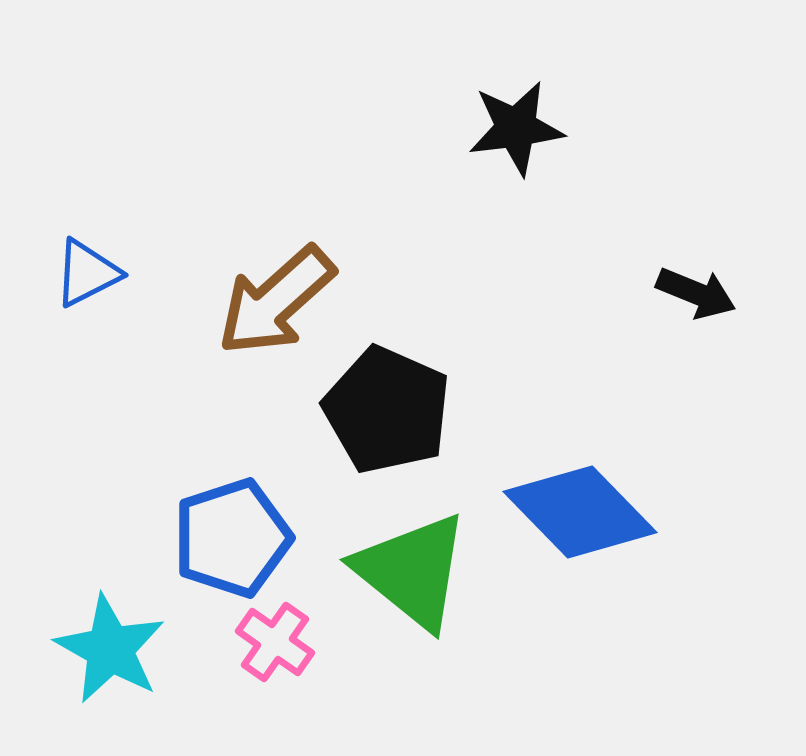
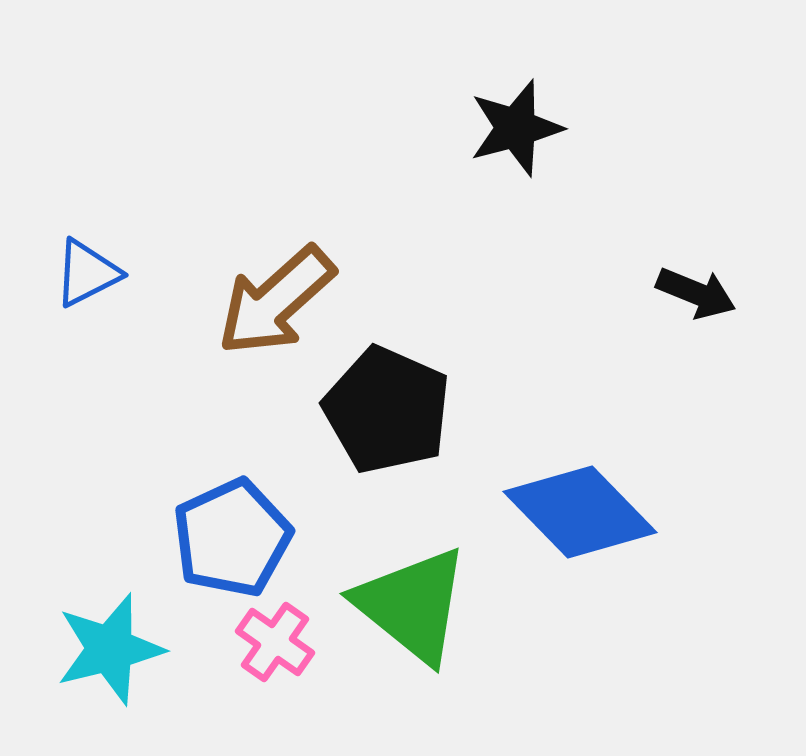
black star: rotated 8 degrees counterclockwise
blue pentagon: rotated 7 degrees counterclockwise
green triangle: moved 34 px down
cyan star: rotated 29 degrees clockwise
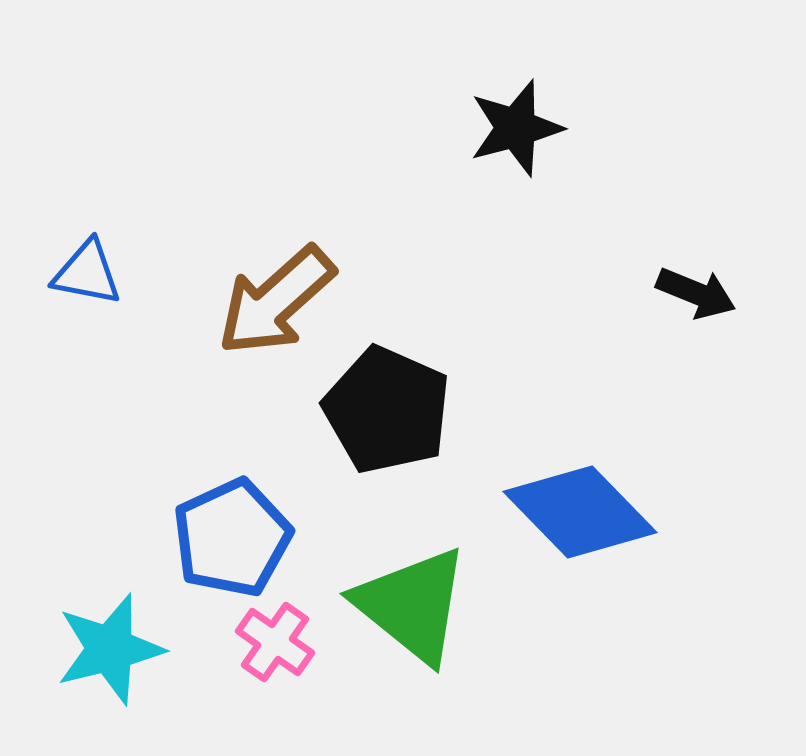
blue triangle: rotated 38 degrees clockwise
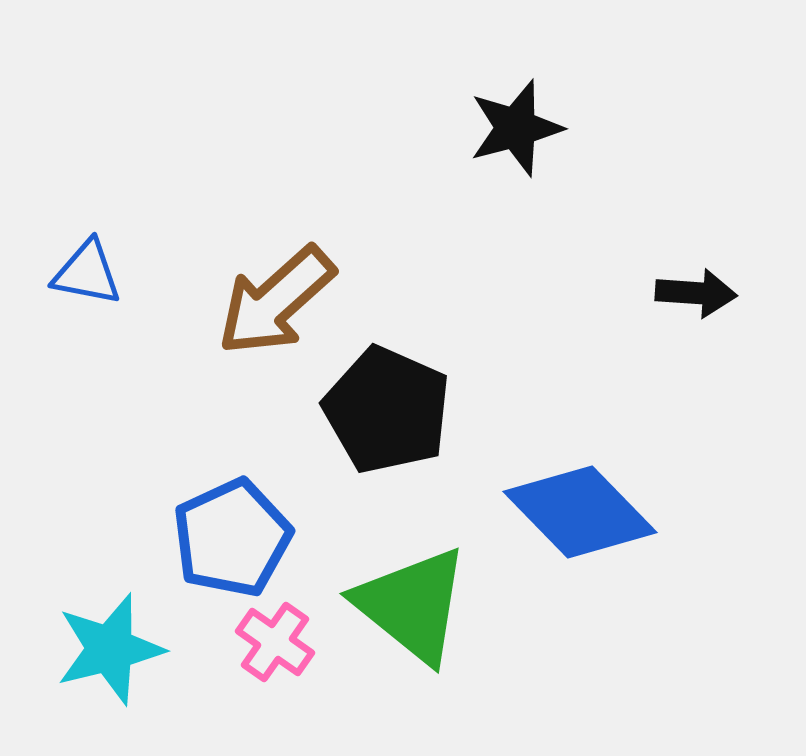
black arrow: rotated 18 degrees counterclockwise
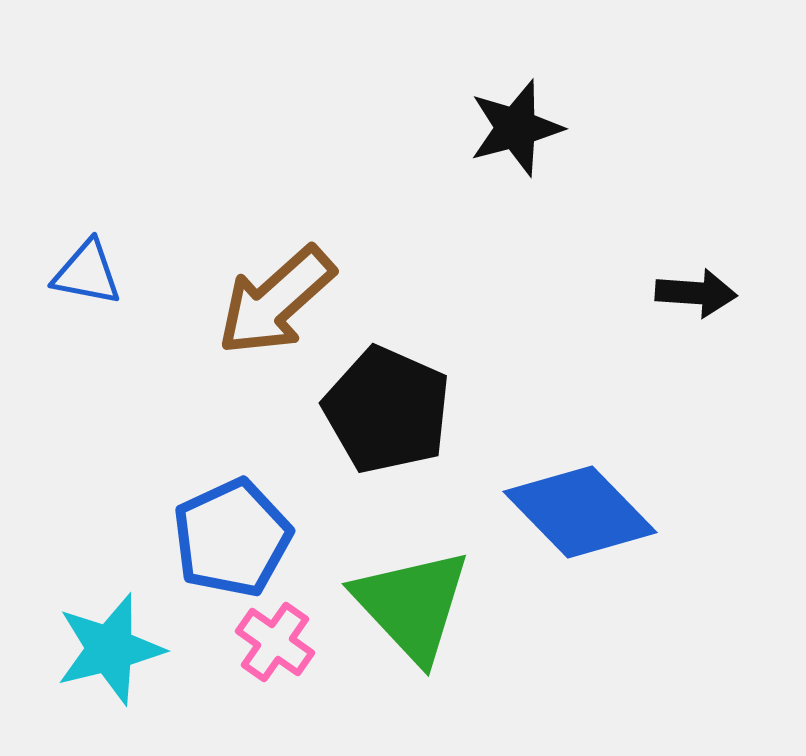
green triangle: rotated 8 degrees clockwise
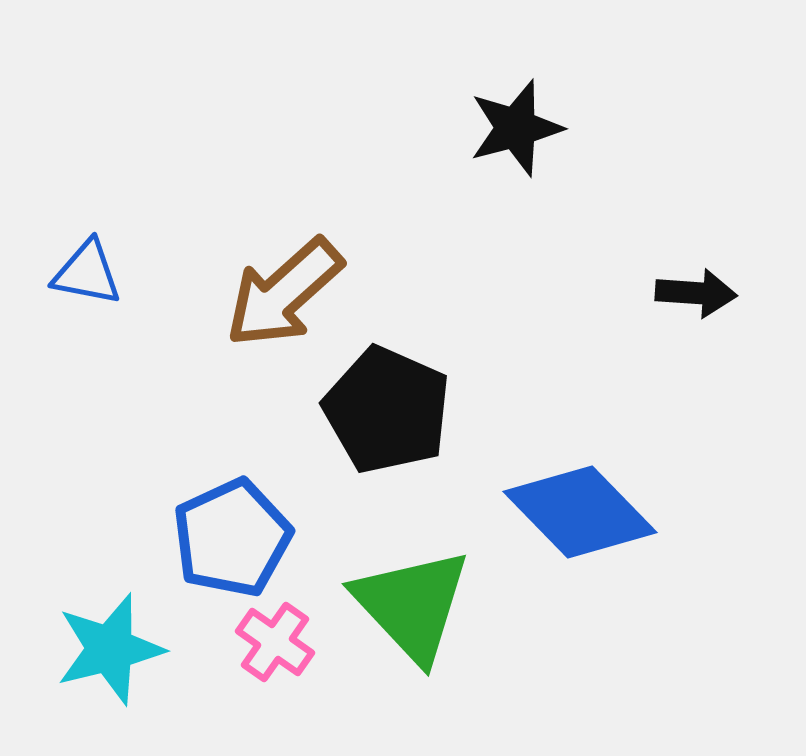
brown arrow: moved 8 px right, 8 px up
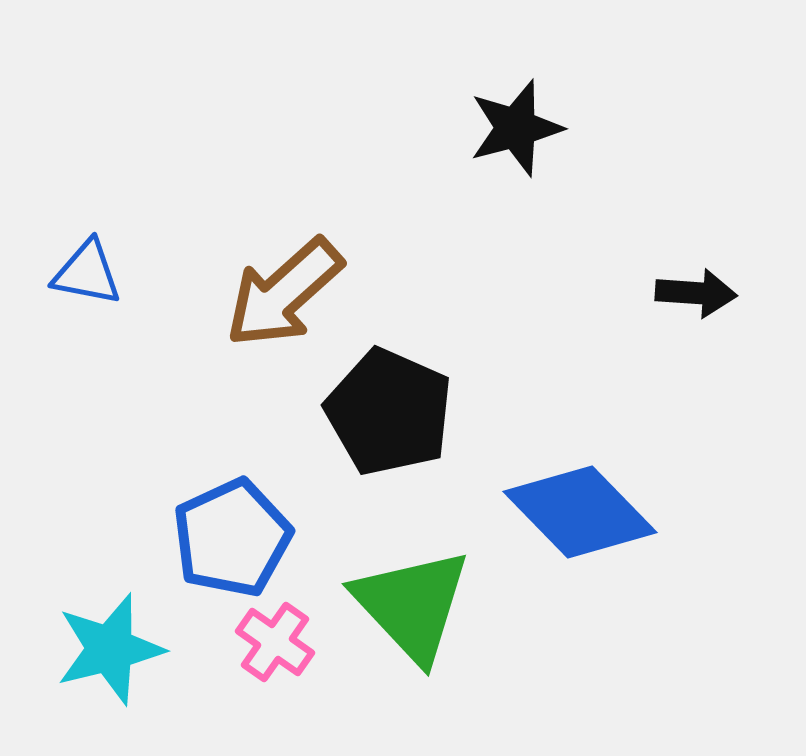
black pentagon: moved 2 px right, 2 px down
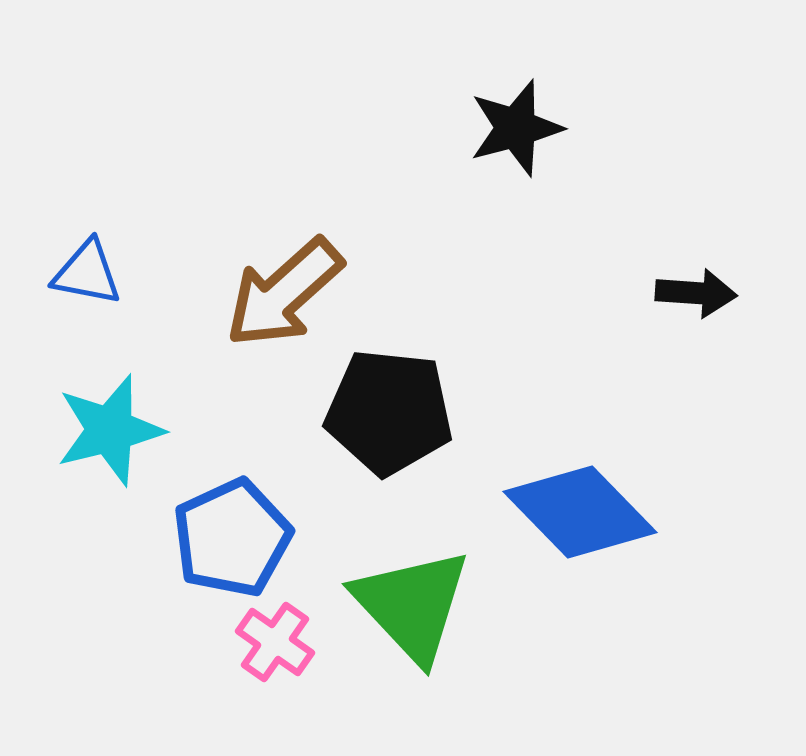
black pentagon: rotated 18 degrees counterclockwise
cyan star: moved 219 px up
